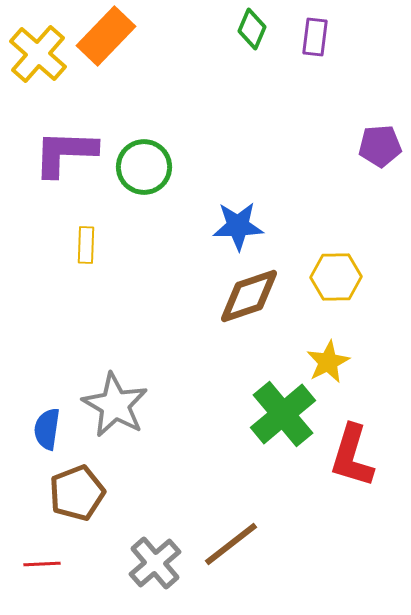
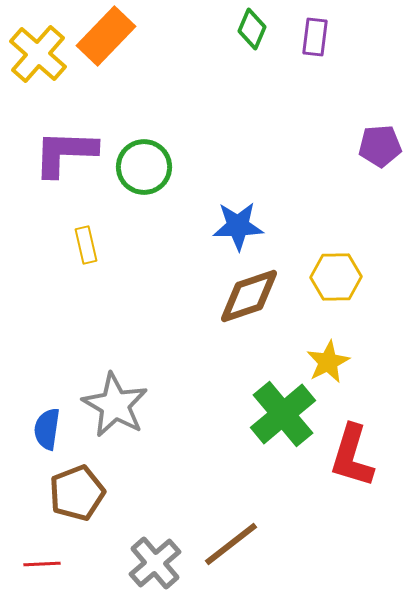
yellow rectangle: rotated 15 degrees counterclockwise
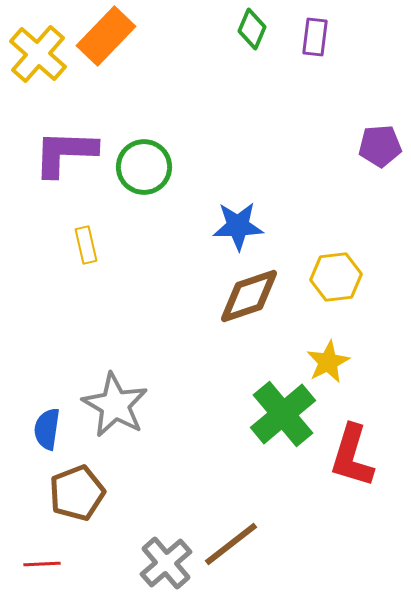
yellow hexagon: rotated 6 degrees counterclockwise
gray cross: moved 11 px right
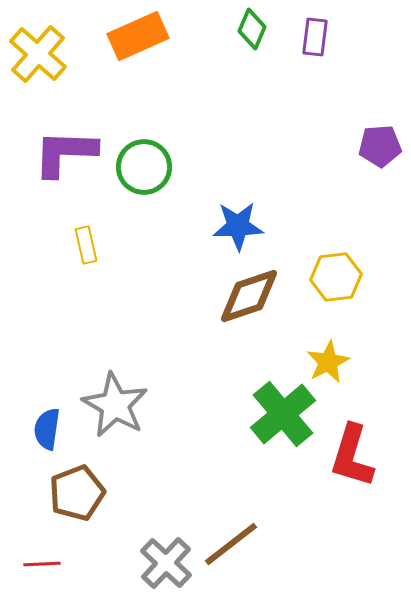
orange rectangle: moved 32 px right; rotated 22 degrees clockwise
gray cross: rotated 6 degrees counterclockwise
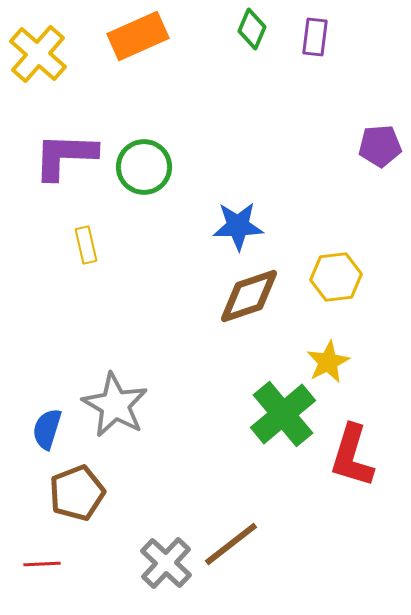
purple L-shape: moved 3 px down
blue semicircle: rotated 9 degrees clockwise
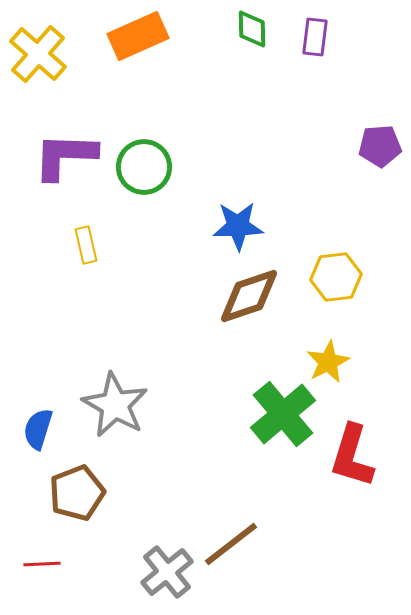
green diamond: rotated 24 degrees counterclockwise
blue semicircle: moved 9 px left
gray cross: moved 1 px right, 9 px down; rotated 8 degrees clockwise
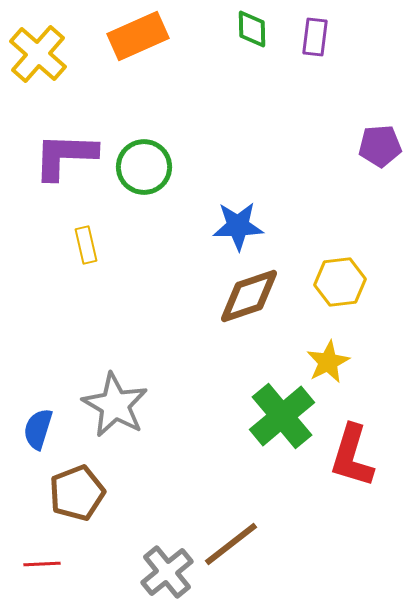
yellow hexagon: moved 4 px right, 5 px down
green cross: moved 1 px left, 2 px down
